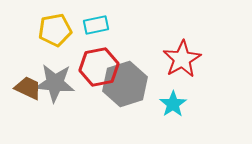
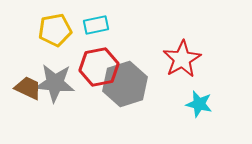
cyan star: moved 26 px right; rotated 24 degrees counterclockwise
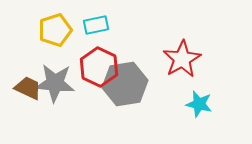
yellow pentagon: rotated 8 degrees counterclockwise
red hexagon: rotated 24 degrees counterclockwise
gray hexagon: rotated 9 degrees clockwise
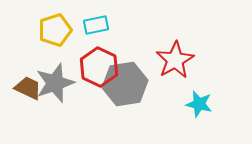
red star: moved 7 px left, 1 px down
gray star: rotated 24 degrees counterclockwise
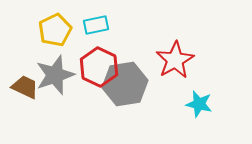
yellow pentagon: rotated 8 degrees counterclockwise
gray star: moved 8 px up
brown trapezoid: moved 3 px left, 1 px up
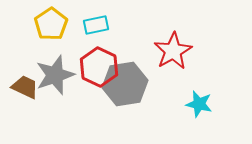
yellow pentagon: moved 4 px left, 6 px up; rotated 8 degrees counterclockwise
red star: moved 2 px left, 9 px up
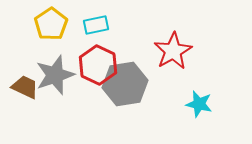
red hexagon: moved 1 px left, 2 px up
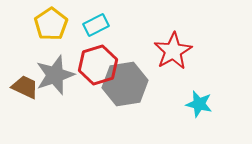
cyan rectangle: rotated 15 degrees counterclockwise
red hexagon: rotated 18 degrees clockwise
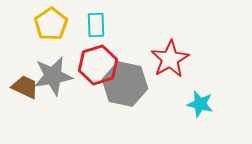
cyan rectangle: rotated 65 degrees counterclockwise
red star: moved 3 px left, 8 px down
gray star: moved 2 px left, 1 px down; rotated 9 degrees clockwise
gray hexagon: rotated 21 degrees clockwise
cyan star: moved 1 px right
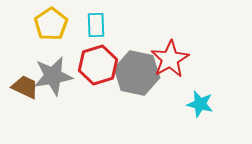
gray hexagon: moved 12 px right, 11 px up
